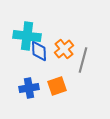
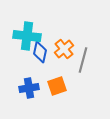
blue diamond: moved 1 px right, 1 px down; rotated 15 degrees clockwise
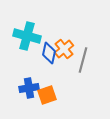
cyan cross: rotated 8 degrees clockwise
blue diamond: moved 9 px right, 1 px down
orange square: moved 10 px left, 9 px down
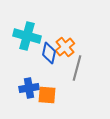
orange cross: moved 1 px right, 2 px up
gray line: moved 6 px left, 8 px down
orange square: rotated 24 degrees clockwise
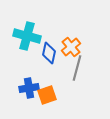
orange cross: moved 6 px right
orange square: rotated 24 degrees counterclockwise
